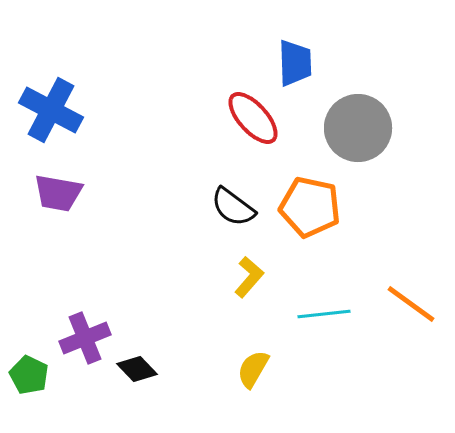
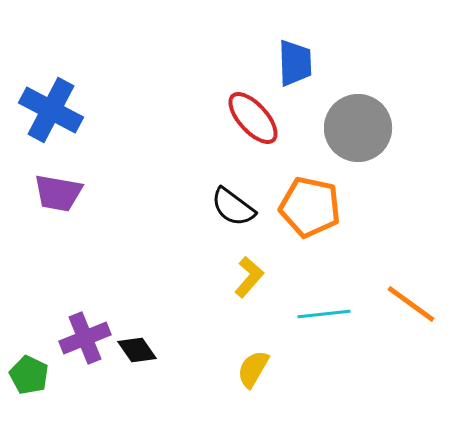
black diamond: moved 19 px up; rotated 9 degrees clockwise
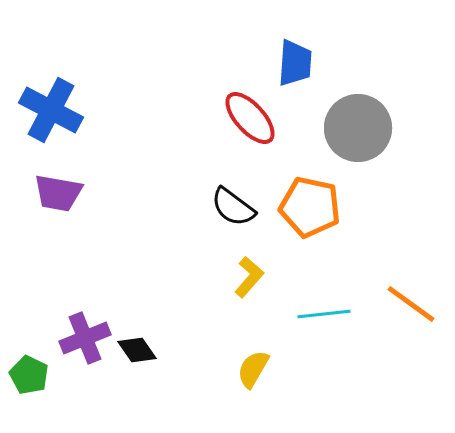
blue trapezoid: rotated 6 degrees clockwise
red ellipse: moved 3 px left
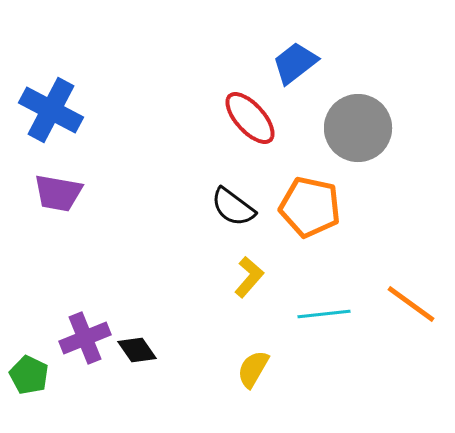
blue trapezoid: rotated 132 degrees counterclockwise
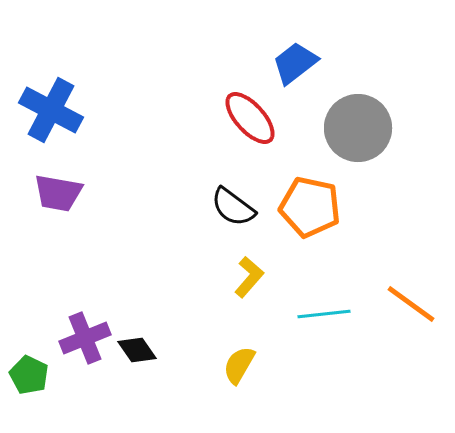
yellow semicircle: moved 14 px left, 4 px up
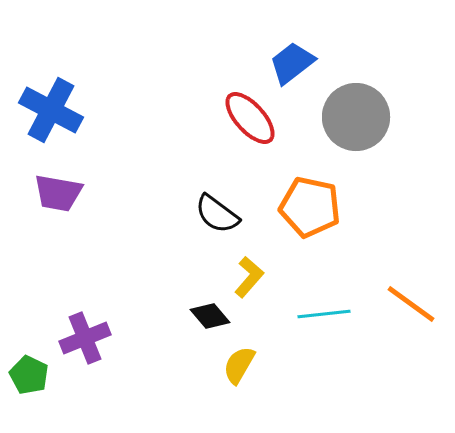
blue trapezoid: moved 3 px left
gray circle: moved 2 px left, 11 px up
black semicircle: moved 16 px left, 7 px down
black diamond: moved 73 px right, 34 px up; rotated 6 degrees counterclockwise
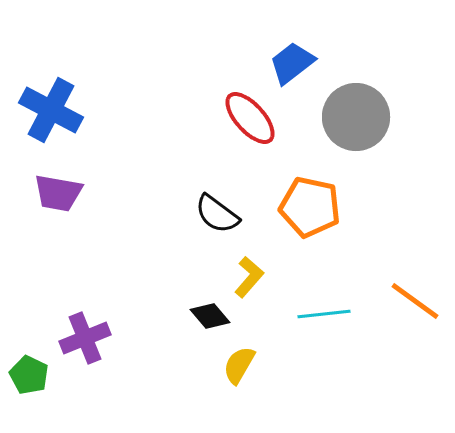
orange line: moved 4 px right, 3 px up
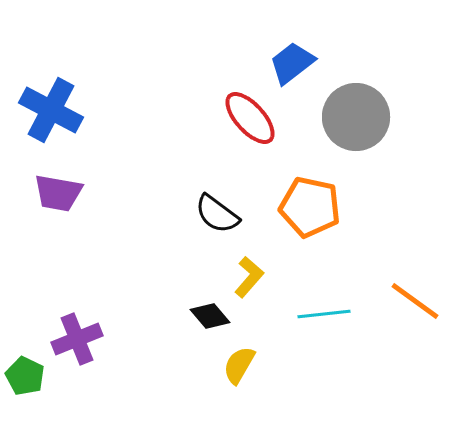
purple cross: moved 8 px left, 1 px down
green pentagon: moved 4 px left, 1 px down
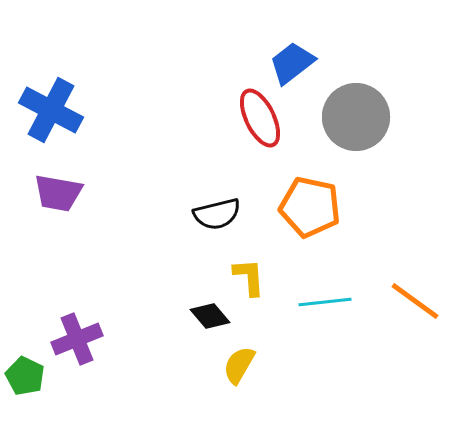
red ellipse: moved 10 px right; rotated 16 degrees clockwise
black semicircle: rotated 51 degrees counterclockwise
yellow L-shape: rotated 45 degrees counterclockwise
cyan line: moved 1 px right, 12 px up
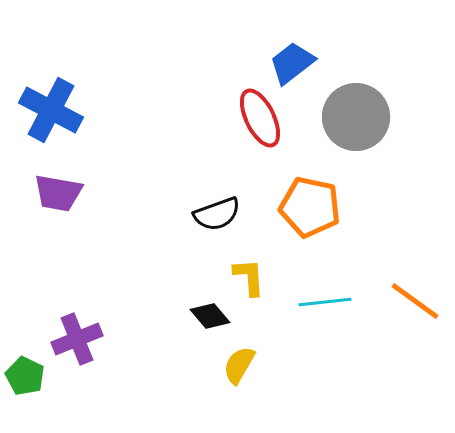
black semicircle: rotated 6 degrees counterclockwise
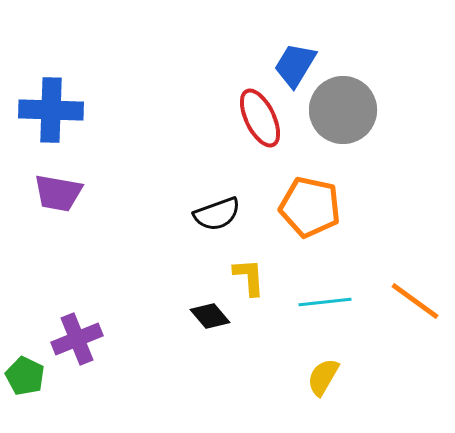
blue trapezoid: moved 3 px right, 2 px down; rotated 21 degrees counterclockwise
blue cross: rotated 26 degrees counterclockwise
gray circle: moved 13 px left, 7 px up
yellow semicircle: moved 84 px right, 12 px down
